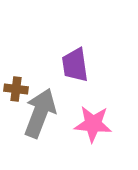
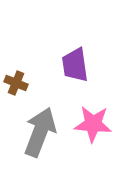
brown cross: moved 6 px up; rotated 15 degrees clockwise
gray arrow: moved 19 px down
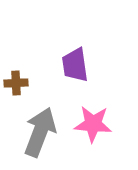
brown cross: rotated 25 degrees counterclockwise
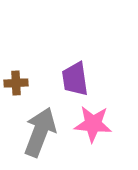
purple trapezoid: moved 14 px down
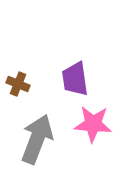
brown cross: moved 2 px right, 1 px down; rotated 25 degrees clockwise
gray arrow: moved 3 px left, 7 px down
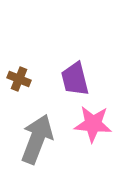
purple trapezoid: rotated 6 degrees counterclockwise
brown cross: moved 1 px right, 5 px up
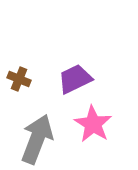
purple trapezoid: rotated 78 degrees clockwise
pink star: rotated 27 degrees clockwise
